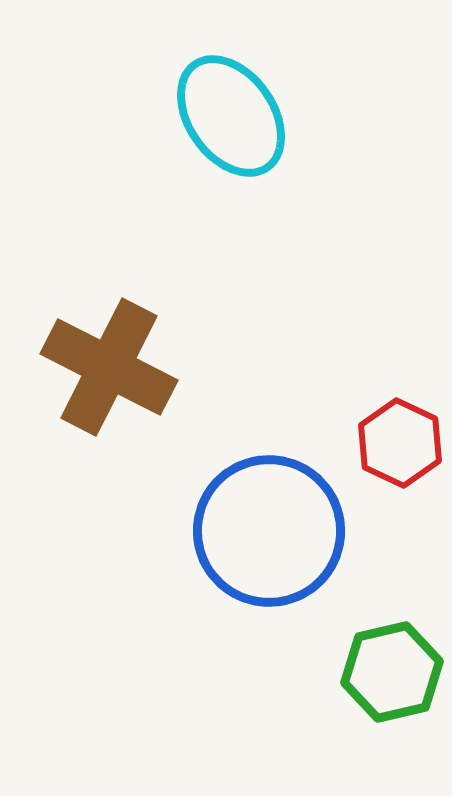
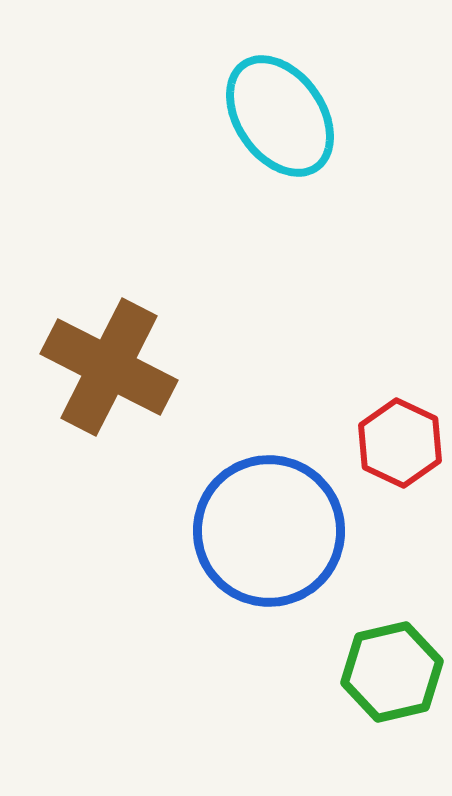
cyan ellipse: moved 49 px right
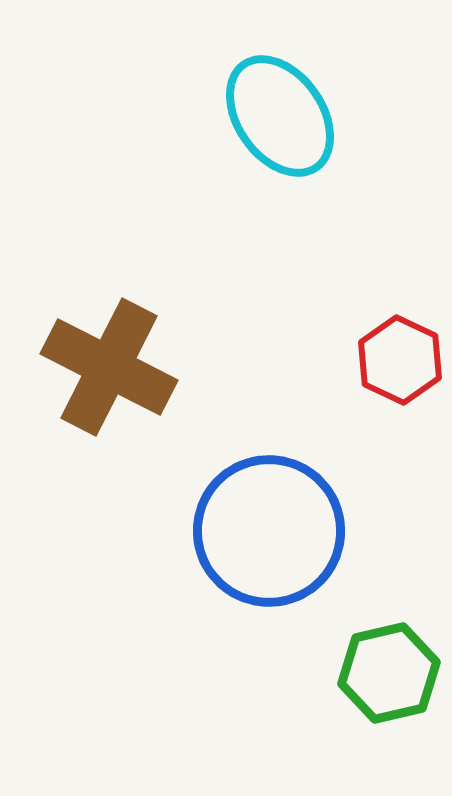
red hexagon: moved 83 px up
green hexagon: moved 3 px left, 1 px down
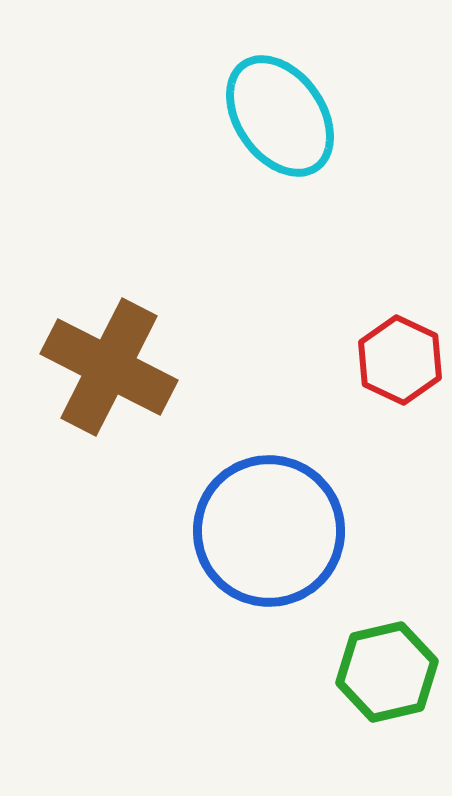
green hexagon: moved 2 px left, 1 px up
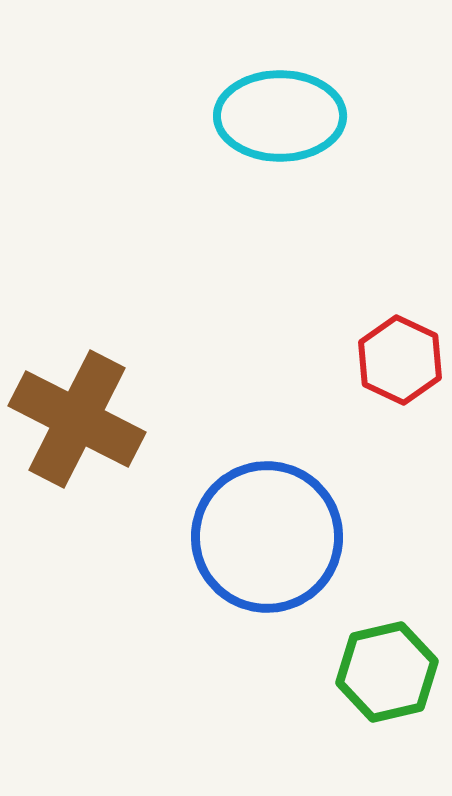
cyan ellipse: rotated 55 degrees counterclockwise
brown cross: moved 32 px left, 52 px down
blue circle: moved 2 px left, 6 px down
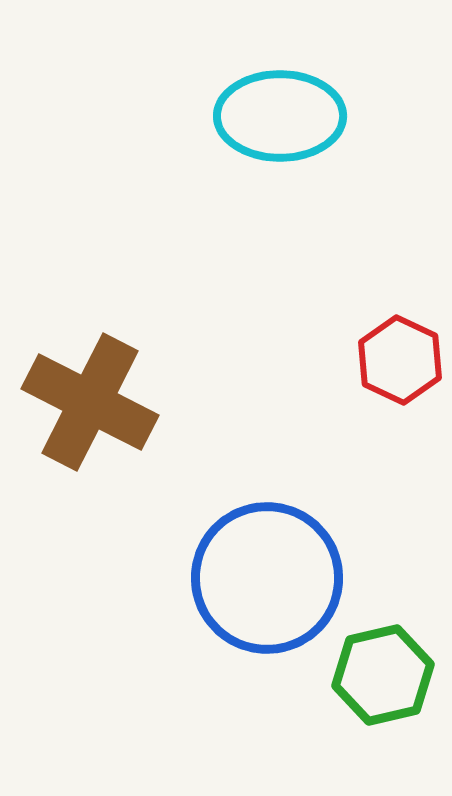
brown cross: moved 13 px right, 17 px up
blue circle: moved 41 px down
green hexagon: moved 4 px left, 3 px down
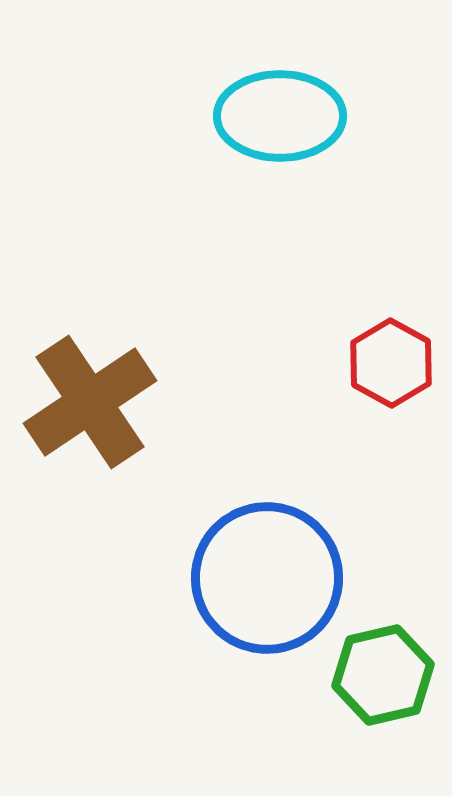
red hexagon: moved 9 px left, 3 px down; rotated 4 degrees clockwise
brown cross: rotated 29 degrees clockwise
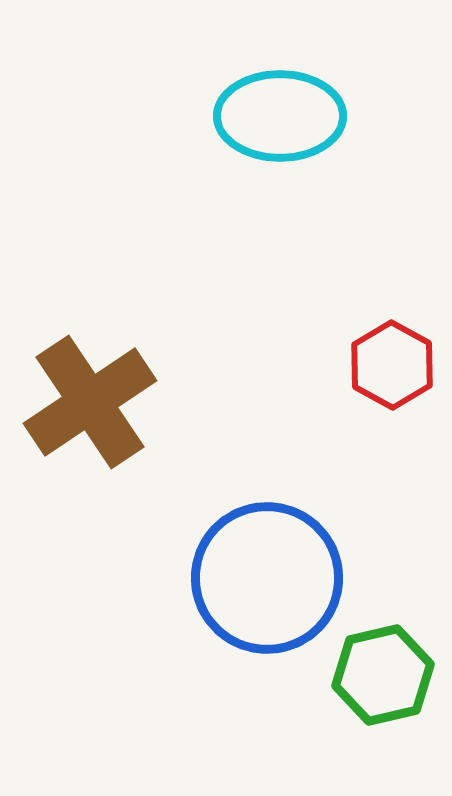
red hexagon: moved 1 px right, 2 px down
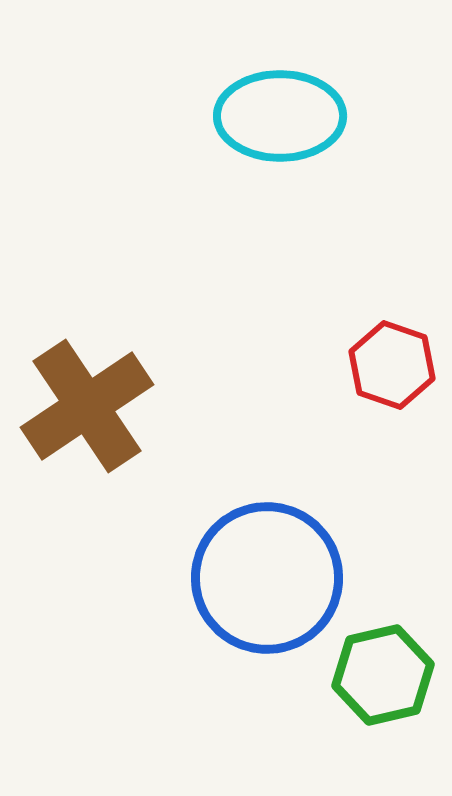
red hexagon: rotated 10 degrees counterclockwise
brown cross: moved 3 px left, 4 px down
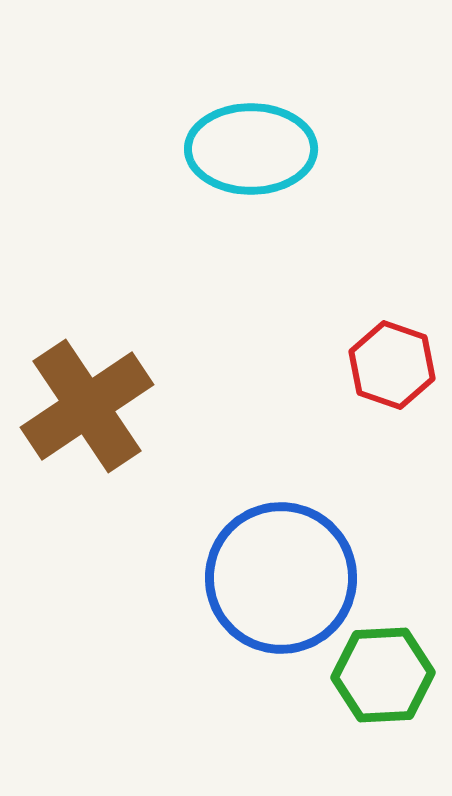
cyan ellipse: moved 29 px left, 33 px down
blue circle: moved 14 px right
green hexagon: rotated 10 degrees clockwise
